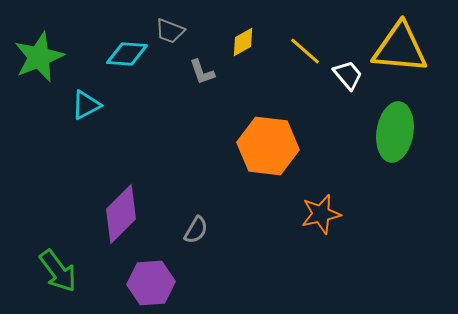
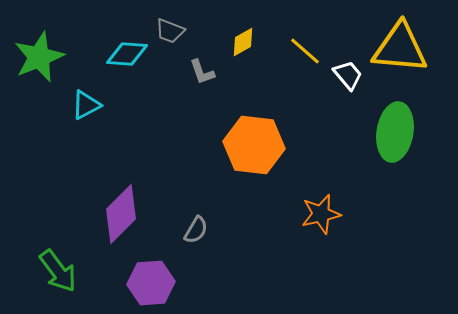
orange hexagon: moved 14 px left, 1 px up
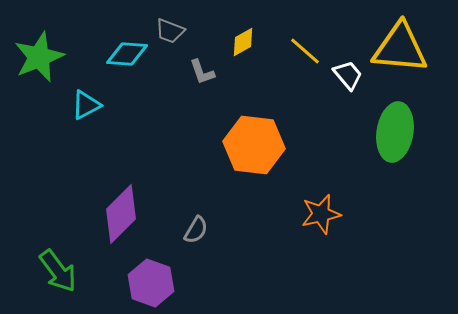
purple hexagon: rotated 24 degrees clockwise
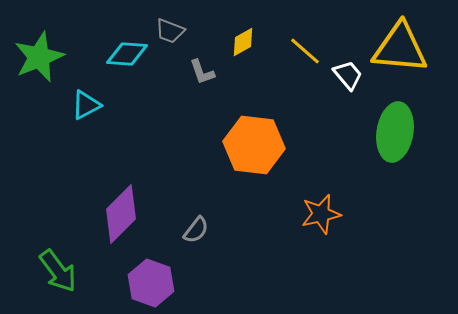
gray semicircle: rotated 8 degrees clockwise
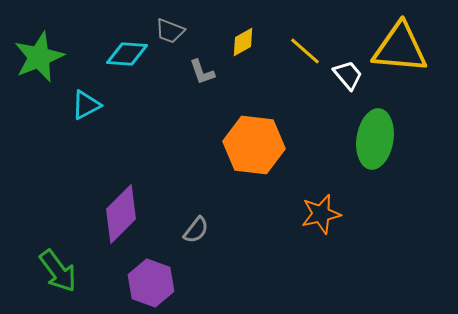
green ellipse: moved 20 px left, 7 px down
